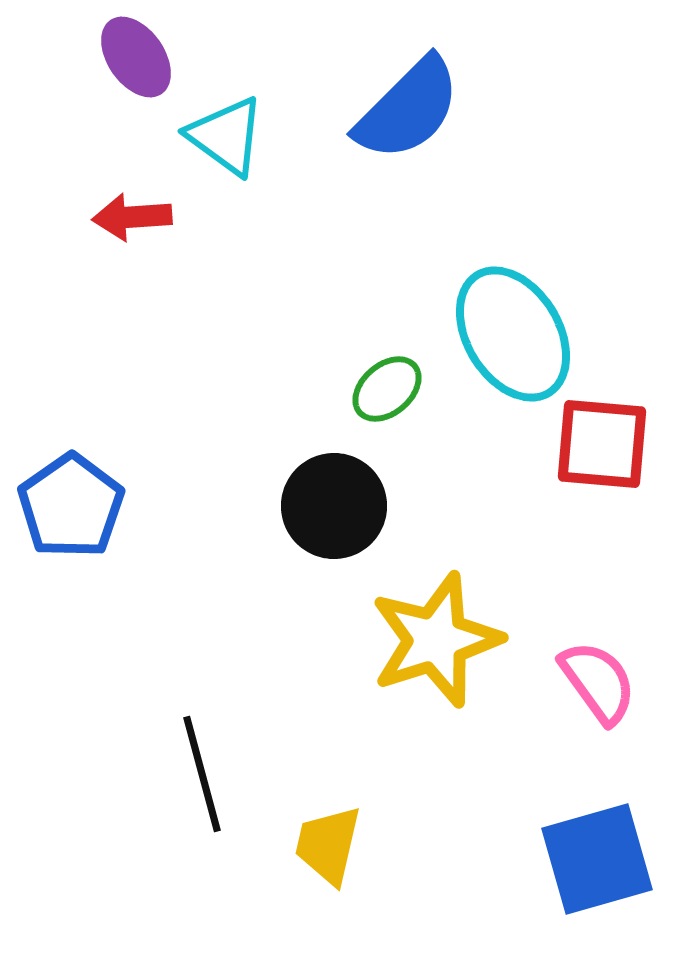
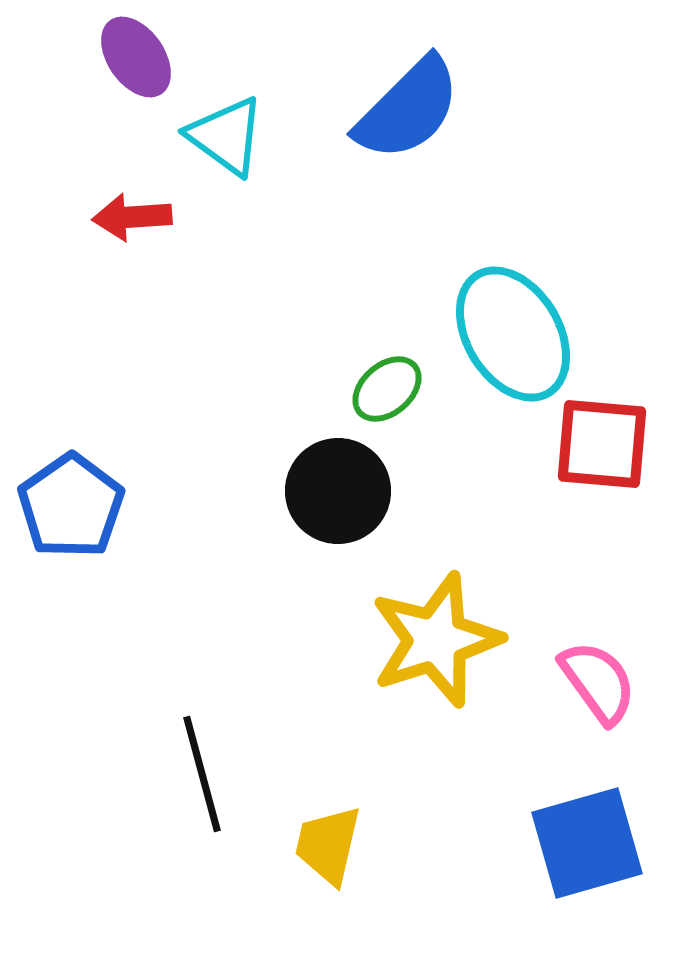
black circle: moved 4 px right, 15 px up
blue square: moved 10 px left, 16 px up
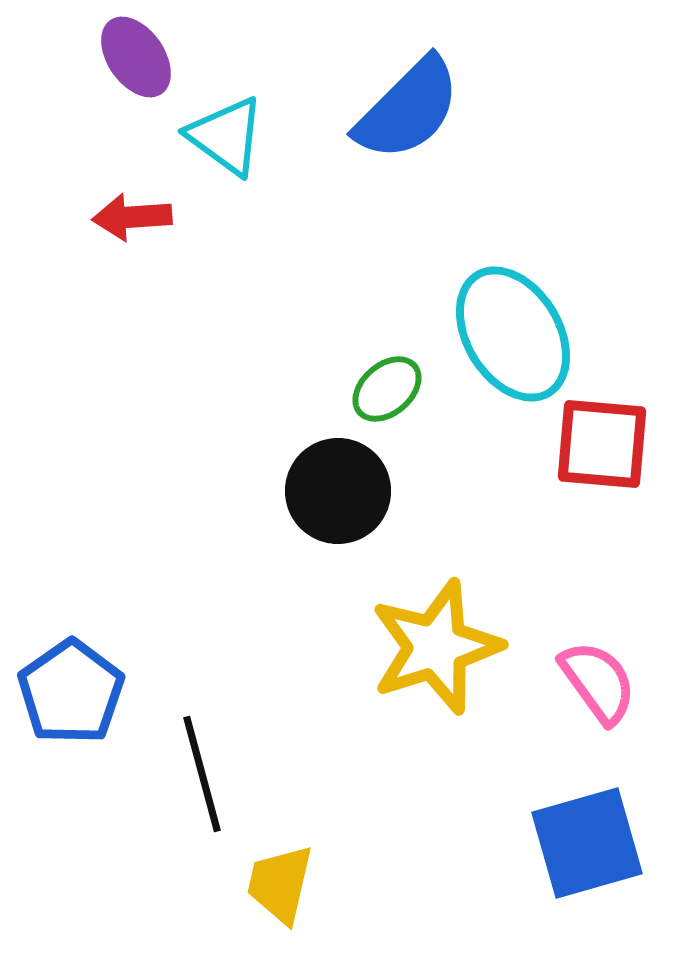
blue pentagon: moved 186 px down
yellow star: moved 7 px down
yellow trapezoid: moved 48 px left, 39 px down
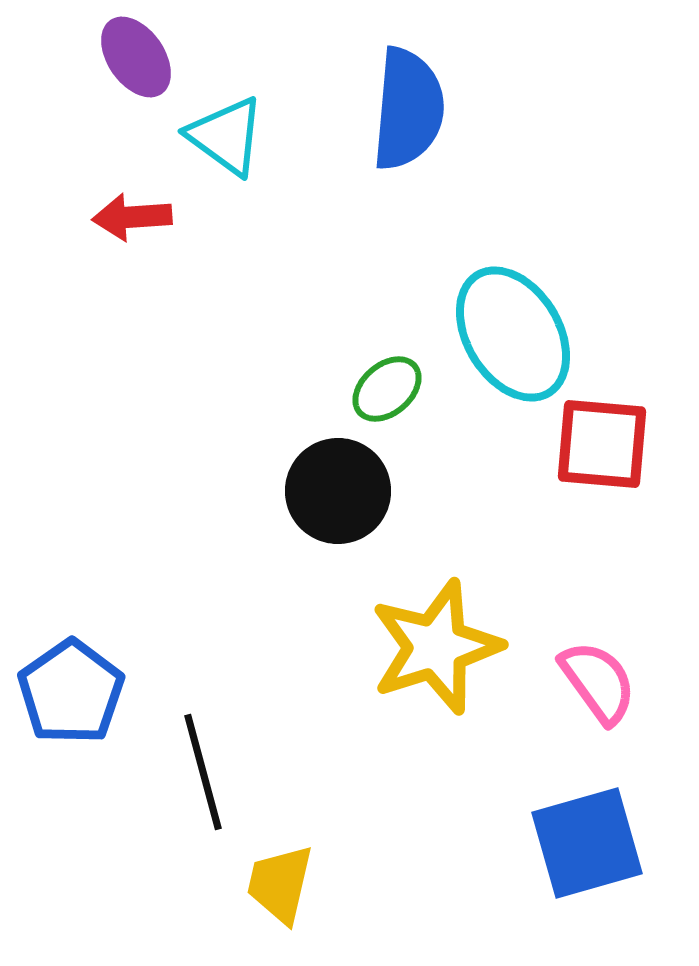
blue semicircle: rotated 40 degrees counterclockwise
black line: moved 1 px right, 2 px up
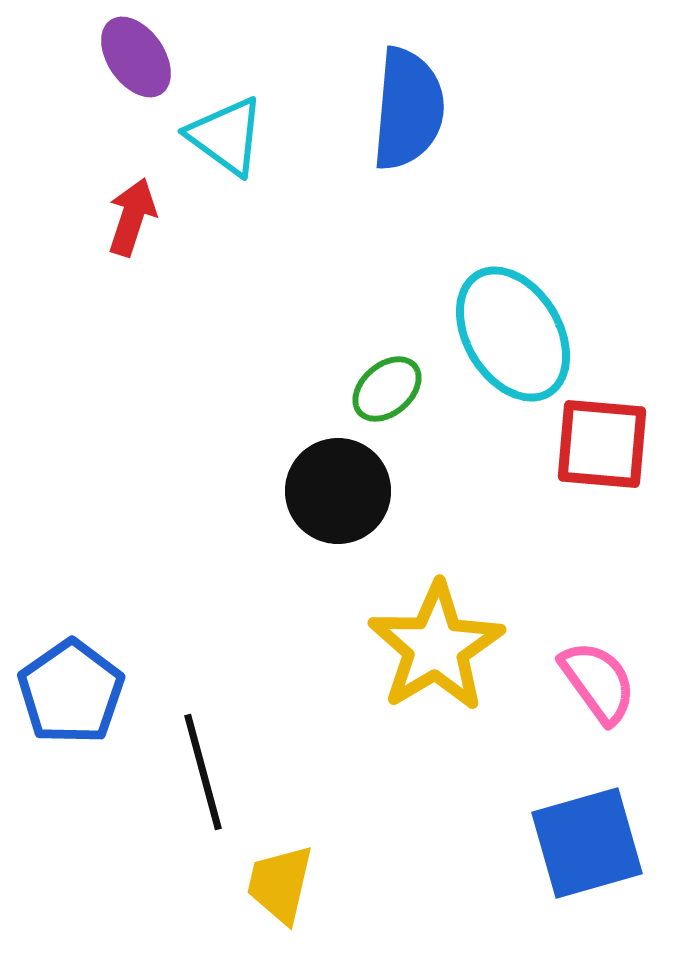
red arrow: rotated 112 degrees clockwise
yellow star: rotated 13 degrees counterclockwise
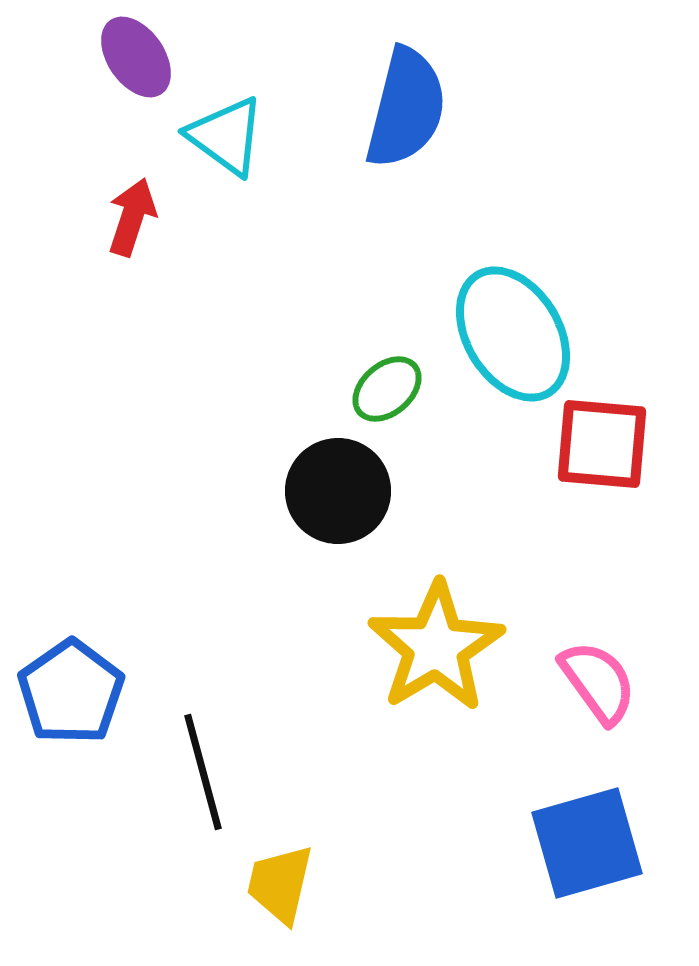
blue semicircle: moved 2 px left, 1 px up; rotated 9 degrees clockwise
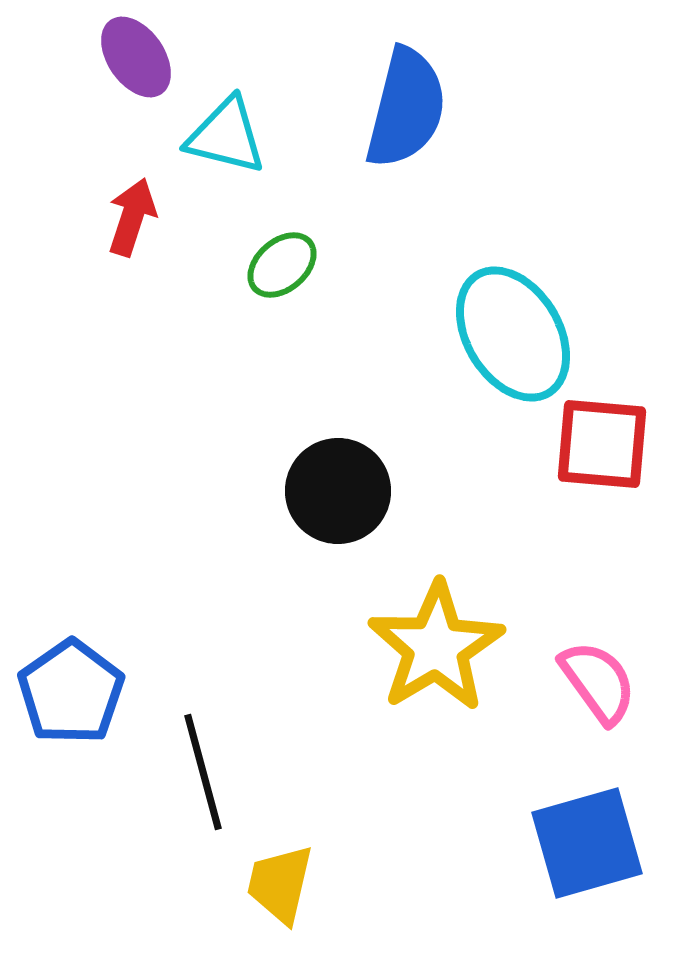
cyan triangle: rotated 22 degrees counterclockwise
green ellipse: moved 105 px left, 124 px up
